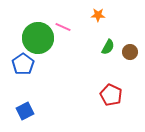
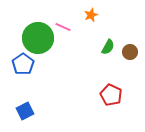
orange star: moved 7 px left; rotated 24 degrees counterclockwise
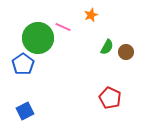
green semicircle: moved 1 px left
brown circle: moved 4 px left
red pentagon: moved 1 px left, 3 px down
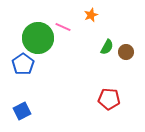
red pentagon: moved 1 px left, 1 px down; rotated 20 degrees counterclockwise
blue square: moved 3 px left
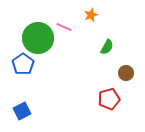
pink line: moved 1 px right
brown circle: moved 21 px down
red pentagon: rotated 20 degrees counterclockwise
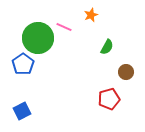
brown circle: moved 1 px up
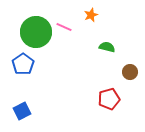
green circle: moved 2 px left, 6 px up
green semicircle: rotated 105 degrees counterclockwise
brown circle: moved 4 px right
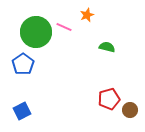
orange star: moved 4 px left
brown circle: moved 38 px down
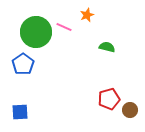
blue square: moved 2 px left, 1 px down; rotated 24 degrees clockwise
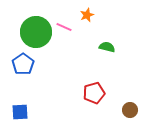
red pentagon: moved 15 px left, 6 px up
